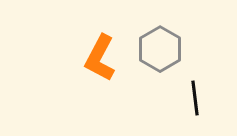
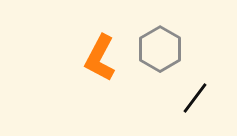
black line: rotated 44 degrees clockwise
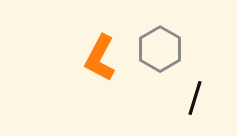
black line: rotated 20 degrees counterclockwise
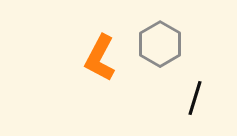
gray hexagon: moved 5 px up
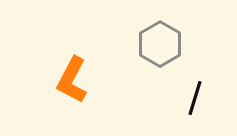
orange L-shape: moved 28 px left, 22 px down
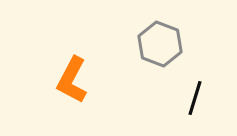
gray hexagon: rotated 9 degrees counterclockwise
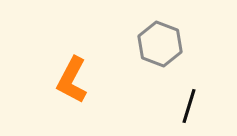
black line: moved 6 px left, 8 px down
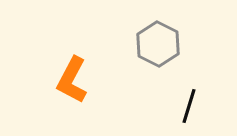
gray hexagon: moved 2 px left; rotated 6 degrees clockwise
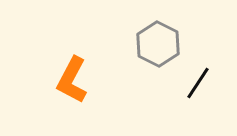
black line: moved 9 px right, 23 px up; rotated 16 degrees clockwise
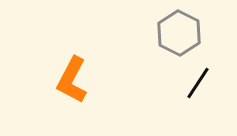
gray hexagon: moved 21 px right, 11 px up
